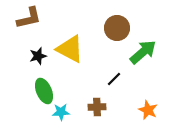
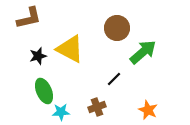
brown cross: rotated 18 degrees counterclockwise
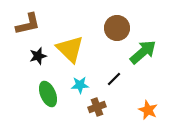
brown L-shape: moved 1 px left, 6 px down
yellow triangle: rotated 16 degrees clockwise
green ellipse: moved 4 px right, 3 px down
cyan star: moved 19 px right, 27 px up
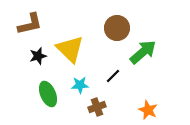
brown L-shape: moved 2 px right
black line: moved 1 px left, 3 px up
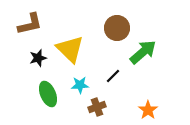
black star: moved 2 px down
orange star: rotated 12 degrees clockwise
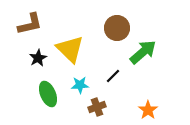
black star: rotated 12 degrees counterclockwise
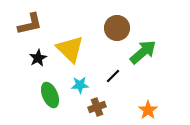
green ellipse: moved 2 px right, 1 px down
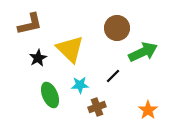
green arrow: rotated 16 degrees clockwise
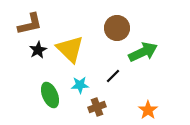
black star: moved 8 px up
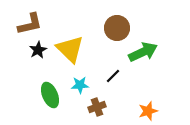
orange star: moved 1 px down; rotated 18 degrees clockwise
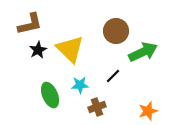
brown circle: moved 1 px left, 3 px down
